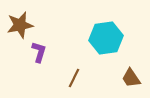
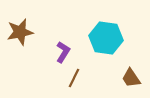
brown star: moved 7 px down
cyan hexagon: rotated 16 degrees clockwise
purple L-shape: moved 24 px right; rotated 15 degrees clockwise
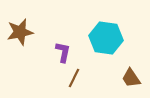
purple L-shape: rotated 20 degrees counterclockwise
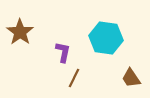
brown star: rotated 24 degrees counterclockwise
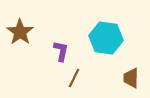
purple L-shape: moved 2 px left, 1 px up
brown trapezoid: rotated 35 degrees clockwise
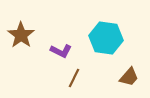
brown star: moved 1 px right, 3 px down
purple L-shape: rotated 105 degrees clockwise
brown trapezoid: moved 2 px left, 1 px up; rotated 140 degrees counterclockwise
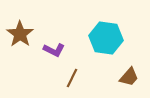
brown star: moved 1 px left, 1 px up
purple L-shape: moved 7 px left, 1 px up
brown line: moved 2 px left
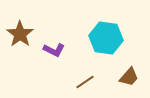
brown line: moved 13 px right, 4 px down; rotated 30 degrees clockwise
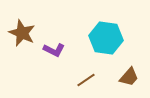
brown star: moved 2 px right, 1 px up; rotated 12 degrees counterclockwise
brown line: moved 1 px right, 2 px up
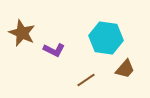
brown trapezoid: moved 4 px left, 8 px up
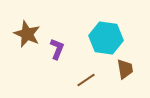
brown star: moved 5 px right, 1 px down
purple L-shape: moved 3 px right, 1 px up; rotated 95 degrees counterclockwise
brown trapezoid: rotated 50 degrees counterclockwise
